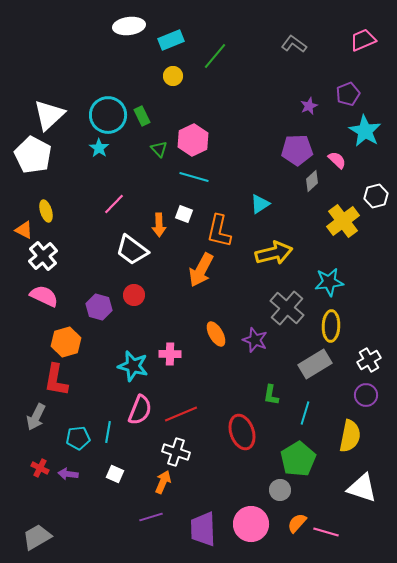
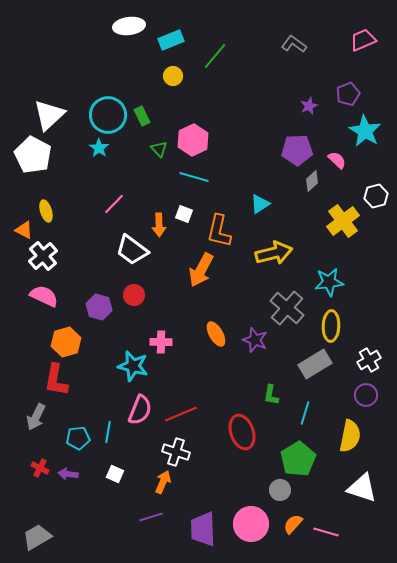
pink cross at (170, 354): moved 9 px left, 12 px up
orange semicircle at (297, 523): moved 4 px left, 1 px down
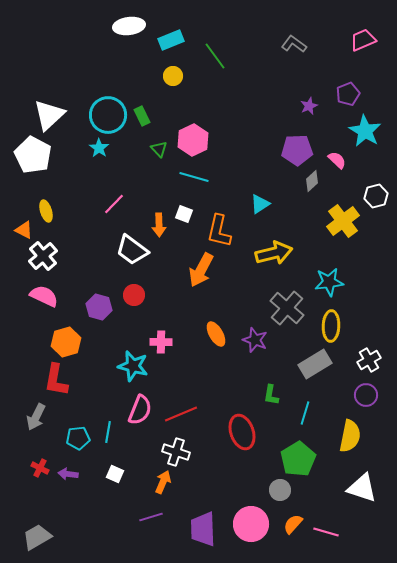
green line at (215, 56): rotated 76 degrees counterclockwise
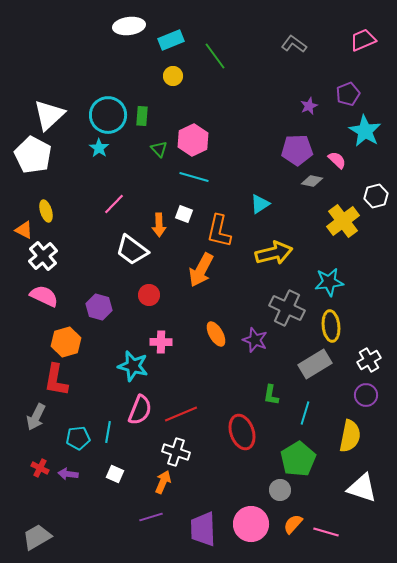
green rectangle at (142, 116): rotated 30 degrees clockwise
gray diamond at (312, 181): rotated 55 degrees clockwise
red circle at (134, 295): moved 15 px right
gray cross at (287, 308): rotated 16 degrees counterclockwise
yellow ellipse at (331, 326): rotated 8 degrees counterclockwise
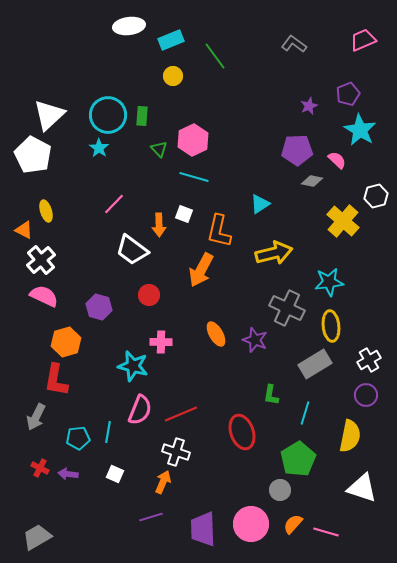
cyan star at (365, 131): moved 5 px left, 1 px up
yellow cross at (343, 221): rotated 12 degrees counterclockwise
white cross at (43, 256): moved 2 px left, 4 px down
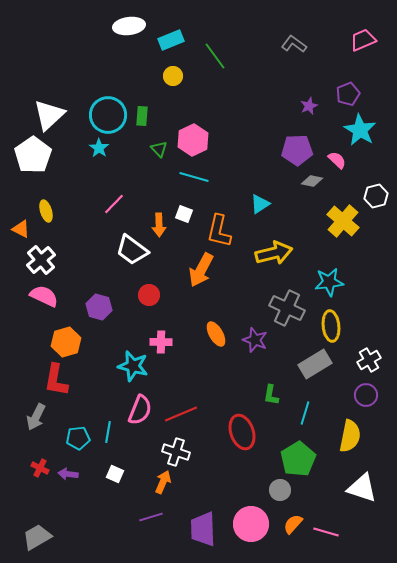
white pentagon at (33, 155): rotated 9 degrees clockwise
orange triangle at (24, 230): moved 3 px left, 1 px up
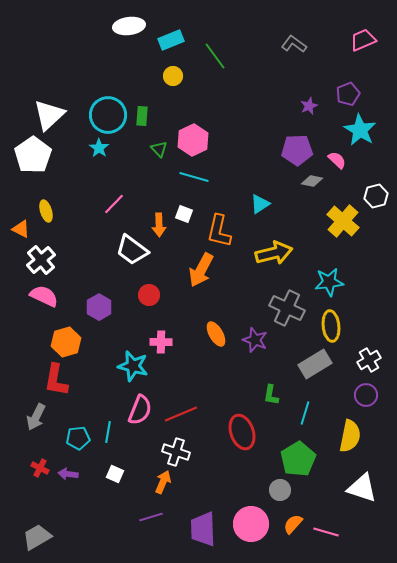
purple hexagon at (99, 307): rotated 15 degrees clockwise
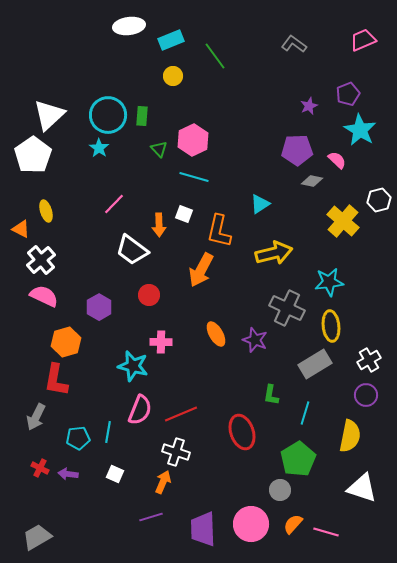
white hexagon at (376, 196): moved 3 px right, 4 px down
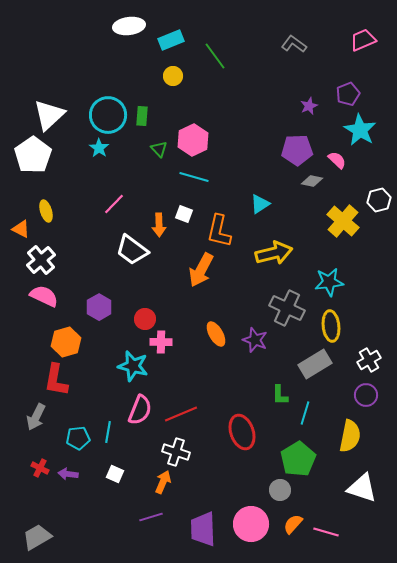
red circle at (149, 295): moved 4 px left, 24 px down
green L-shape at (271, 395): moved 9 px right; rotated 10 degrees counterclockwise
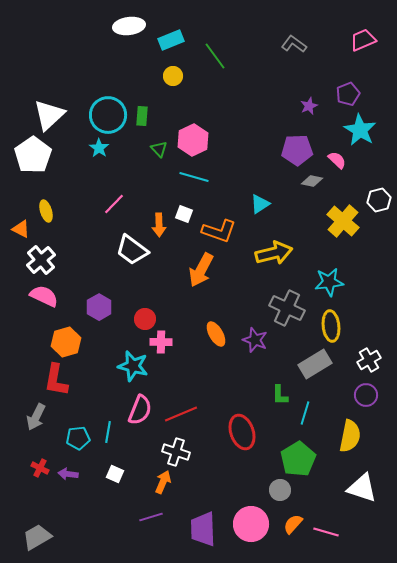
orange L-shape at (219, 231): rotated 84 degrees counterclockwise
